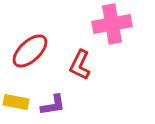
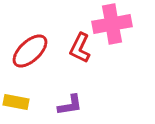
red L-shape: moved 17 px up
purple L-shape: moved 17 px right
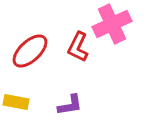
pink cross: rotated 15 degrees counterclockwise
red L-shape: moved 2 px left, 1 px up
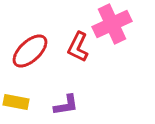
purple L-shape: moved 4 px left
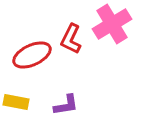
pink cross: rotated 6 degrees counterclockwise
red L-shape: moved 7 px left, 8 px up
red ellipse: moved 2 px right, 4 px down; rotated 18 degrees clockwise
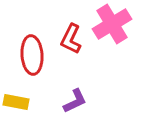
red ellipse: rotated 69 degrees counterclockwise
purple L-shape: moved 9 px right, 4 px up; rotated 16 degrees counterclockwise
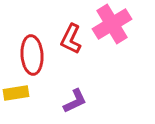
yellow rectangle: moved 9 px up; rotated 20 degrees counterclockwise
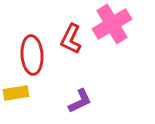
purple L-shape: moved 5 px right
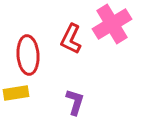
red ellipse: moved 4 px left
purple L-shape: moved 5 px left, 1 px down; rotated 48 degrees counterclockwise
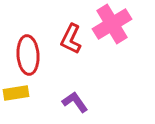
purple L-shape: rotated 52 degrees counterclockwise
